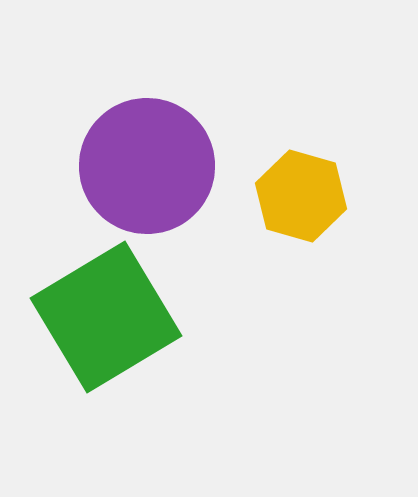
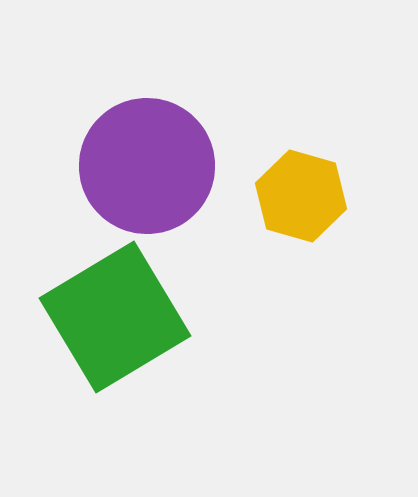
green square: moved 9 px right
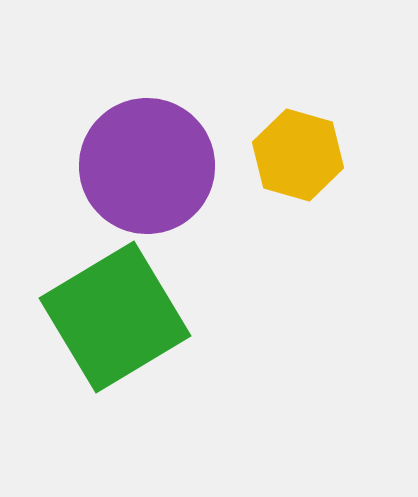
yellow hexagon: moved 3 px left, 41 px up
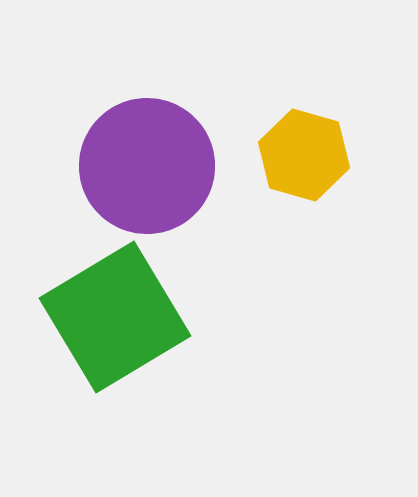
yellow hexagon: moved 6 px right
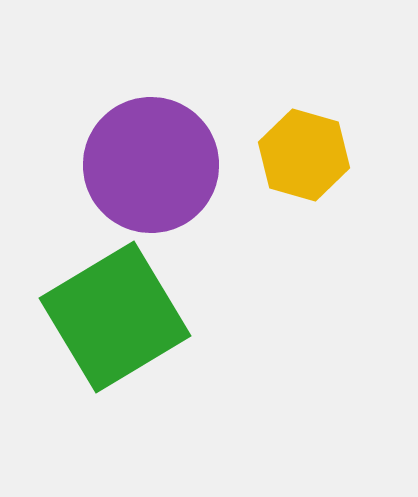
purple circle: moved 4 px right, 1 px up
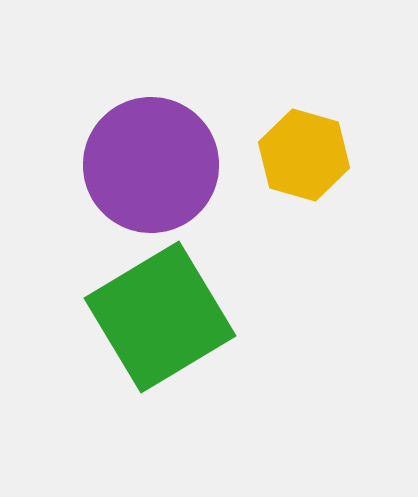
green square: moved 45 px right
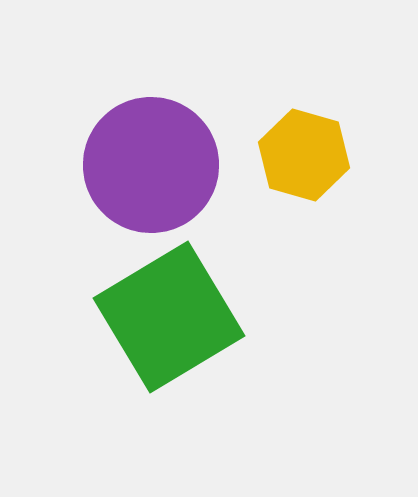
green square: moved 9 px right
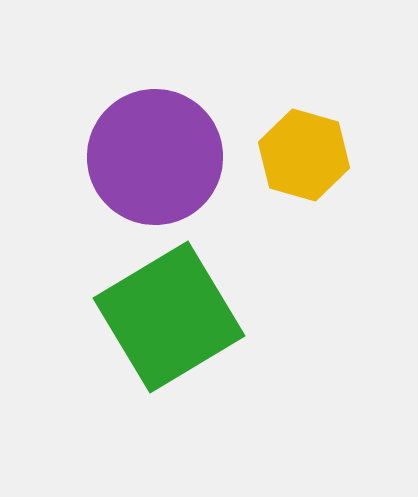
purple circle: moved 4 px right, 8 px up
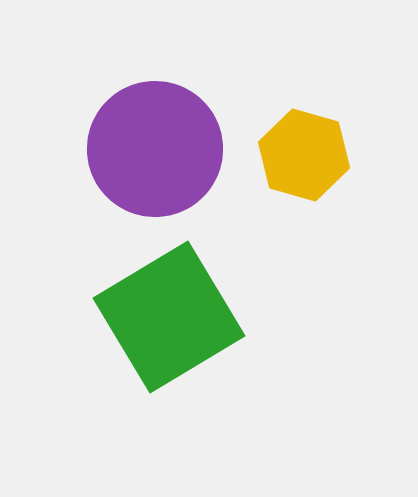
purple circle: moved 8 px up
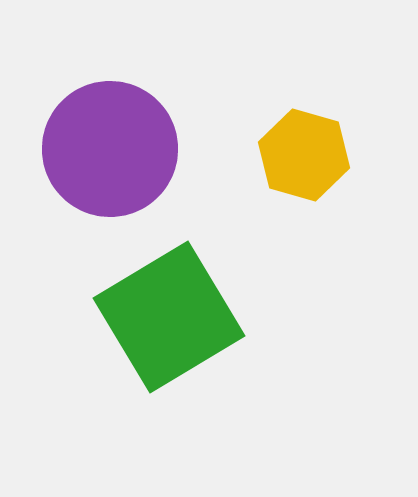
purple circle: moved 45 px left
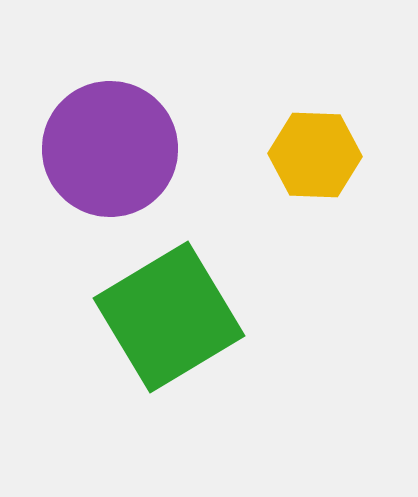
yellow hexagon: moved 11 px right; rotated 14 degrees counterclockwise
